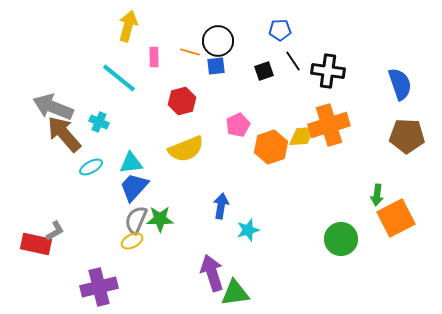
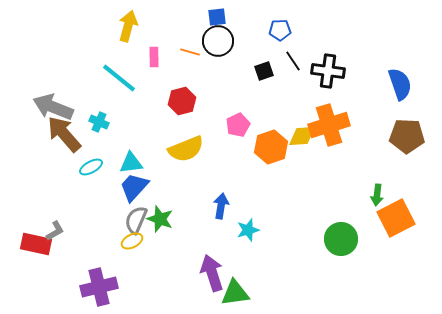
blue square: moved 1 px right, 49 px up
green star: rotated 20 degrees clockwise
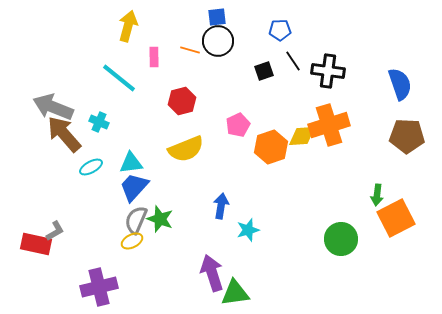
orange line: moved 2 px up
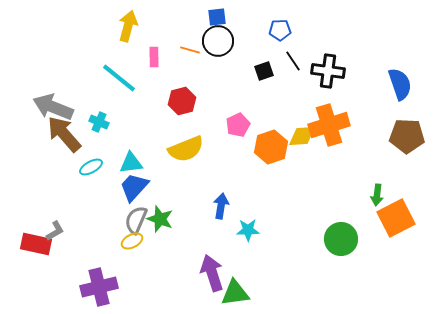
cyan star: rotated 15 degrees clockwise
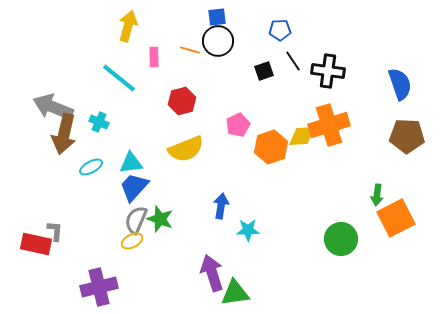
brown arrow: rotated 126 degrees counterclockwise
gray L-shape: rotated 55 degrees counterclockwise
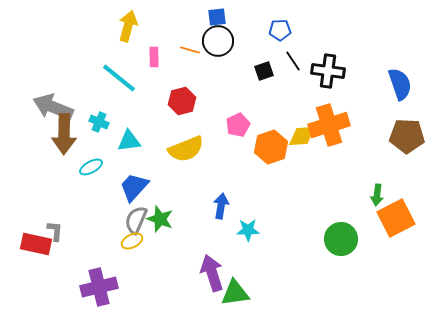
brown arrow: rotated 12 degrees counterclockwise
cyan triangle: moved 2 px left, 22 px up
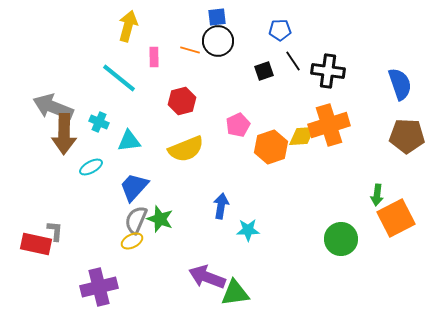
purple arrow: moved 5 px left, 4 px down; rotated 51 degrees counterclockwise
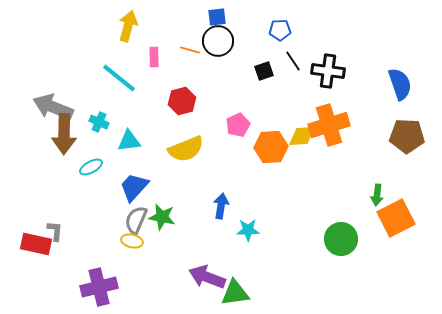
orange hexagon: rotated 16 degrees clockwise
green star: moved 2 px right, 2 px up; rotated 8 degrees counterclockwise
yellow ellipse: rotated 40 degrees clockwise
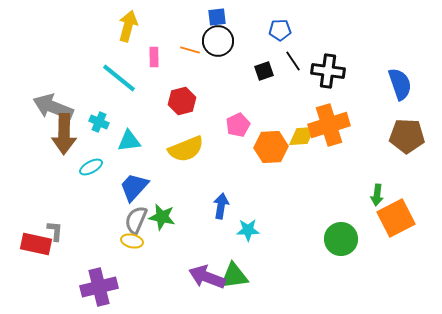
green triangle: moved 1 px left, 17 px up
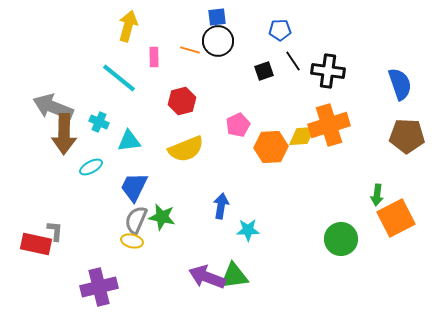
blue trapezoid: rotated 16 degrees counterclockwise
